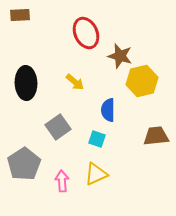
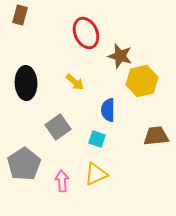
brown rectangle: rotated 72 degrees counterclockwise
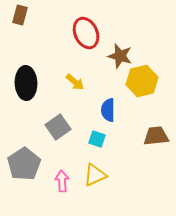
yellow triangle: moved 1 px left, 1 px down
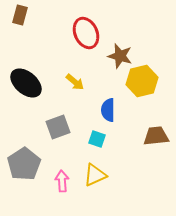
black ellipse: rotated 48 degrees counterclockwise
gray square: rotated 15 degrees clockwise
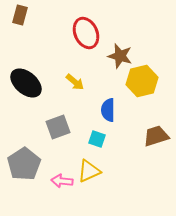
brown trapezoid: rotated 12 degrees counterclockwise
yellow triangle: moved 6 px left, 4 px up
pink arrow: rotated 80 degrees counterclockwise
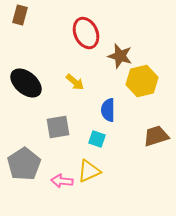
gray square: rotated 10 degrees clockwise
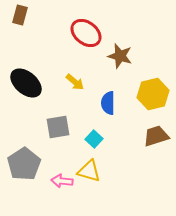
red ellipse: rotated 28 degrees counterclockwise
yellow hexagon: moved 11 px right, 13 px down
blue semicircle: moved 7 px up
cyan square: moved 3 px left; rotated 24 degrees clockwise
yellow triangle: rotated 40 degrees clockwise
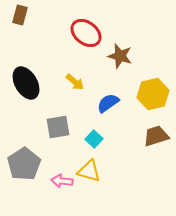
black ellipse: rotated 20 degrees clockwise
blue semicircle: rotated 55 degrees clockwise
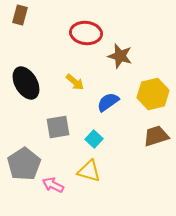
red ellipse: rotated 32 degrees counterclockwise
blue semicircle: moved 1 px up
pink arrow: moved 9 px left, 4 px down; rotated 20 degrees clockwise
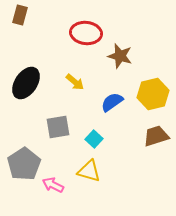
black ellipse: rotated 64 degrees clockwise
blue semicircle: moved 4 px right
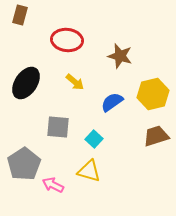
red ellipse: moved 19 px left, 7 px down
gray square: rotated 15 degrees clockwise
